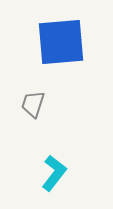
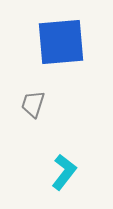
cyan L-shape: moved 10 px right, 1 px up
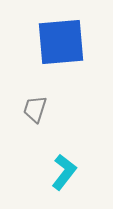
gray trapezoid: moved 2 px right, 5 px down
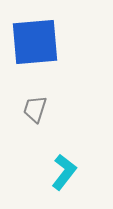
blue square: moved 26 px left
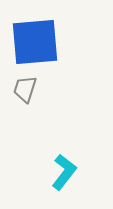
gray trapezoid: moved 10 px left, 20 px up
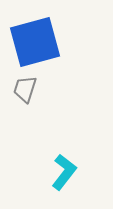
blue square: rotated 10 degrees counterclockwise
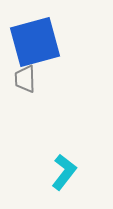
gray trapezoid: moved 10 px up; rotated 20 degrees counterclockwise
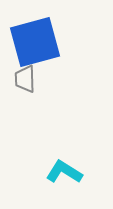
cyan L-shape: rotated 96 degrees counterclockwise
